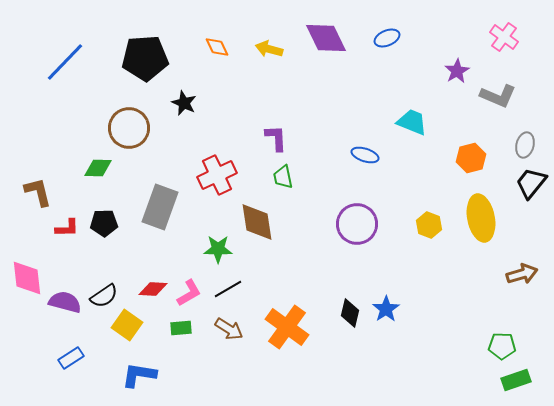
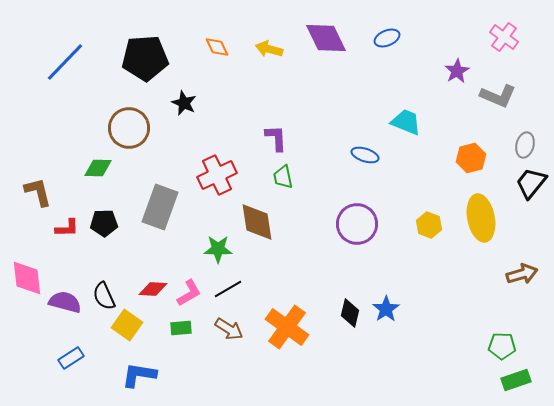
cyan trapezoid at (412, 122): moved 6 px left
black semicircle at (104, 296): rotated 100 degrees clockwise
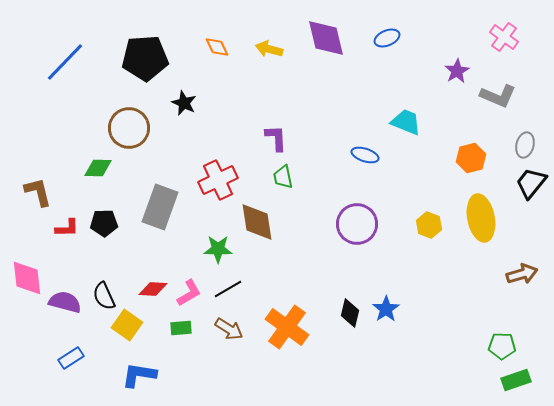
purple diamond at (326, 38): rotated 12 degrees clockwise
red cross at (217, 175): moved 1 px right, 5 px down
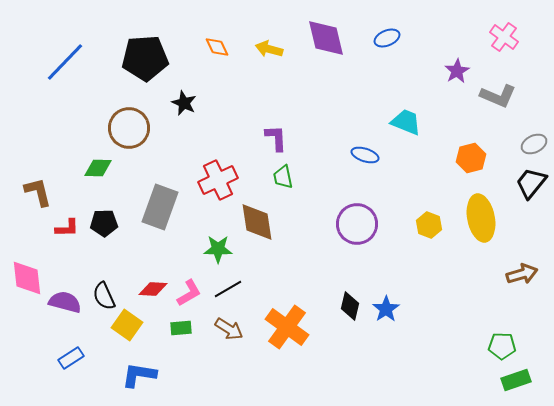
gray ellipse at (525, 145): moved 9 px right, 1 px up; rotated 50 degrees clockwise
black diamond at (350, 313): moved 7 px up
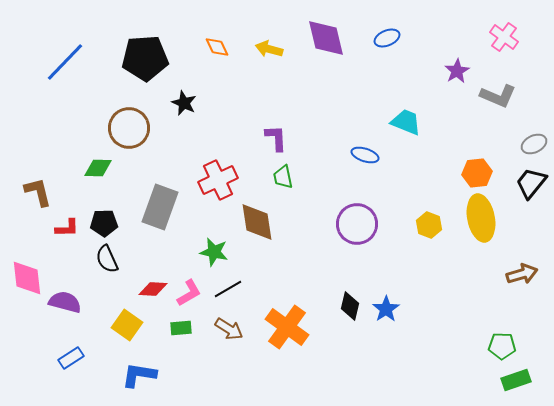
orange hexagon at (471, 158): moved 6 px right, 15 px down; rotated 8 degrees clockwise
green star at (218, 249): moved 4 px left, 3 px down; rotated 12 degrees clockwise
black semicircle at (104, 296): moved 3 px right, 37 px up
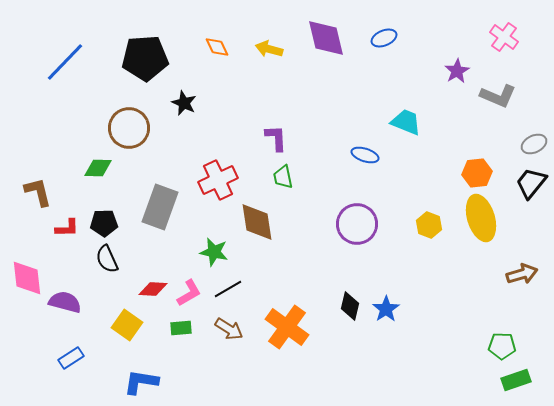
blue ellipse at (387, 38): moved 3 px left
yellow ellipse at (481, 218): rotated 6 degrees counterclockwise
blue L-shape at (139, 375): moved 2 px right, 7 px down
